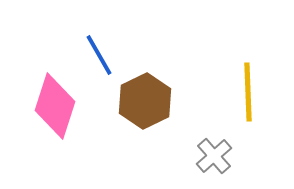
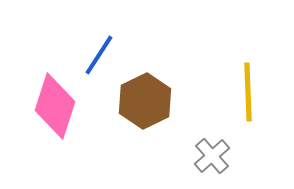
blue line: rotated 63 degrees clockwise
gray cross: moved 2 px left
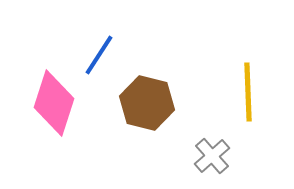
brown hexagon: moved 2 px right, 2 px down; rotated 20 degrees counterclockwise
pink diamond: moved 1 px left, 3 px up
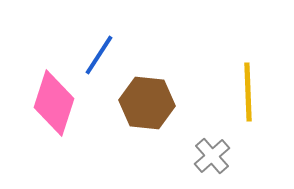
brown hexagon: rotated 8 degrees counterclockwise
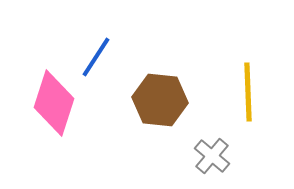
blue line: moved 3 px left, 2 px down
brown hexagon: moved 13 px right, 3 px up
gray cross: rotated 9 degrees counterclockwise
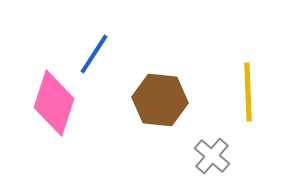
blue line: moved 2 px left, 3 px up
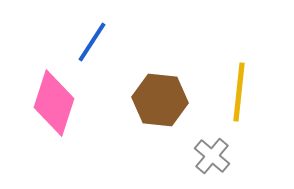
blue line: moved 2 px left, 12 px up
yellow line: moved 9 px left; rotated 8 degrees clockwise
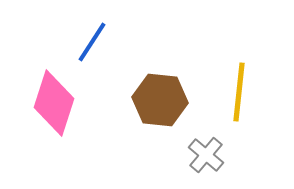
gray cross: moved 6 px left, 1 px up
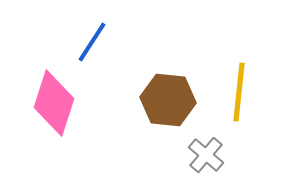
brown hexagon: moved 8 px right
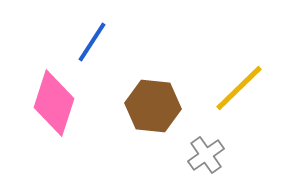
yellow line: moved 4 px up; rotated 40 degrees clockwise
brown hexagon: moved 15 px left, 6 px down
gray cross: rotated 15 degrees clockwise
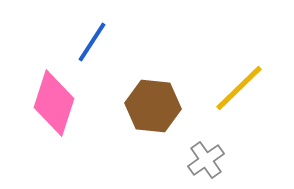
gray cross: moved 5 px down
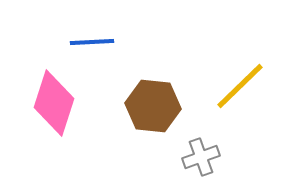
blue line: rotated 54 degrees clockwise
yellow line: moved 1 px right, 2 px up
gray cross: moved 5 px left, 3 px up; rotated 15 degrees clockwise
